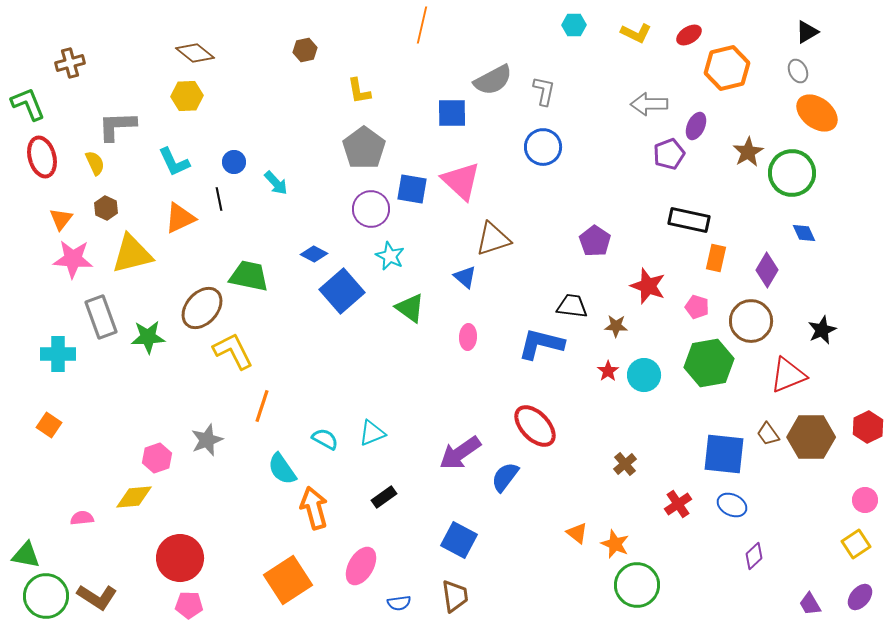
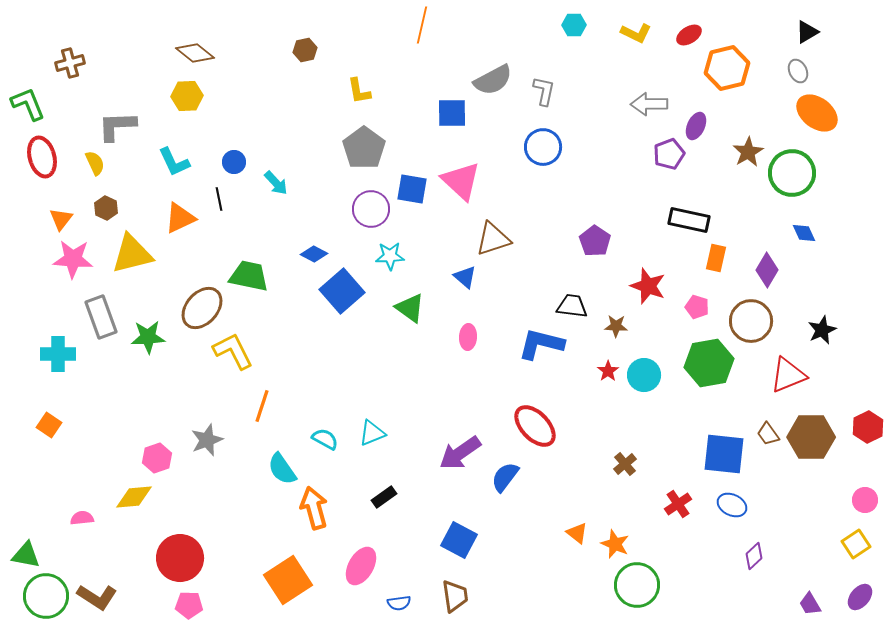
cyan star at (390, 256): rotated 28 degrees counterclockwise
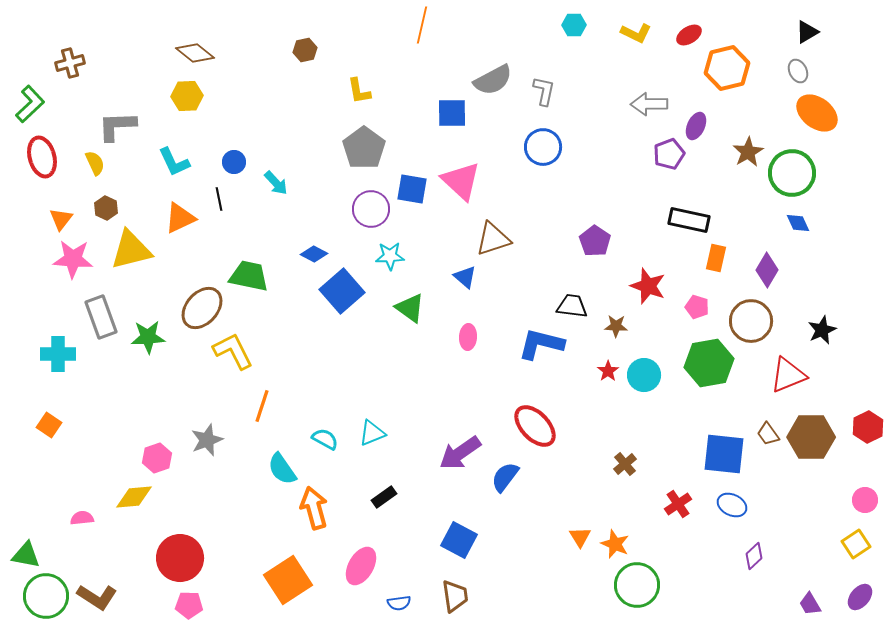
green L-shape at (28, 104): moved 2 px right; rotated 69 degrees clockwise
blue diamond at (804, 233): moved 6 px left, 10 px up
yellow triangle at (132, 254): moved 1 px left, 4 px up
orange triangle at (577, 533): moved 3 px right, 4 px down; rotated 20 degrees clockwise
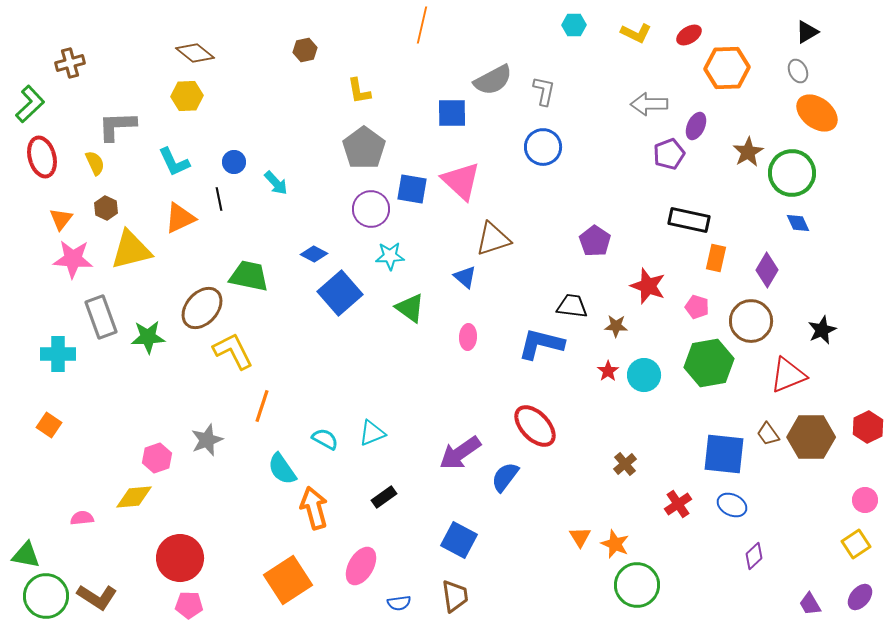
orange hexagon at (727, 68): rotated 12 degrees clockwise
blue square at (342, 291): moved 2 px left, 2 px down
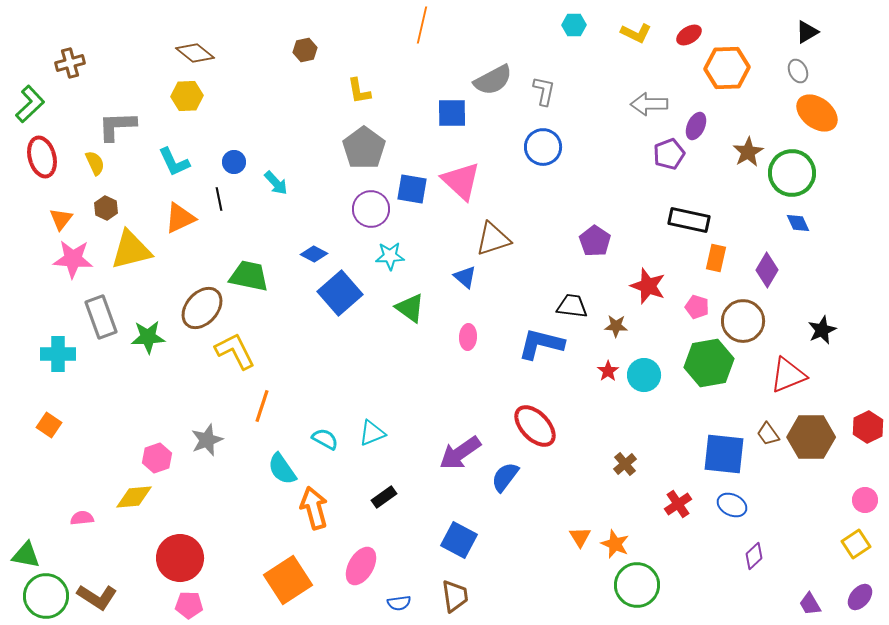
brown circle at (751, 321): moved 8 px left
yellow L-shape at (233, 351): moved 2 px right
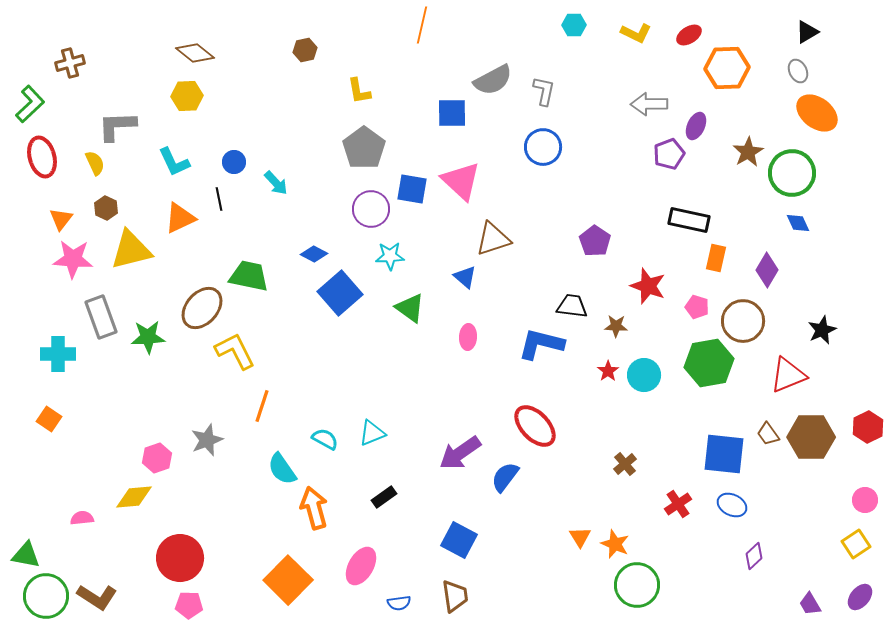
orange square at (49, 425): moved 6 px up
orange square at (288, 580): rotated 12 degrees counterclockwise
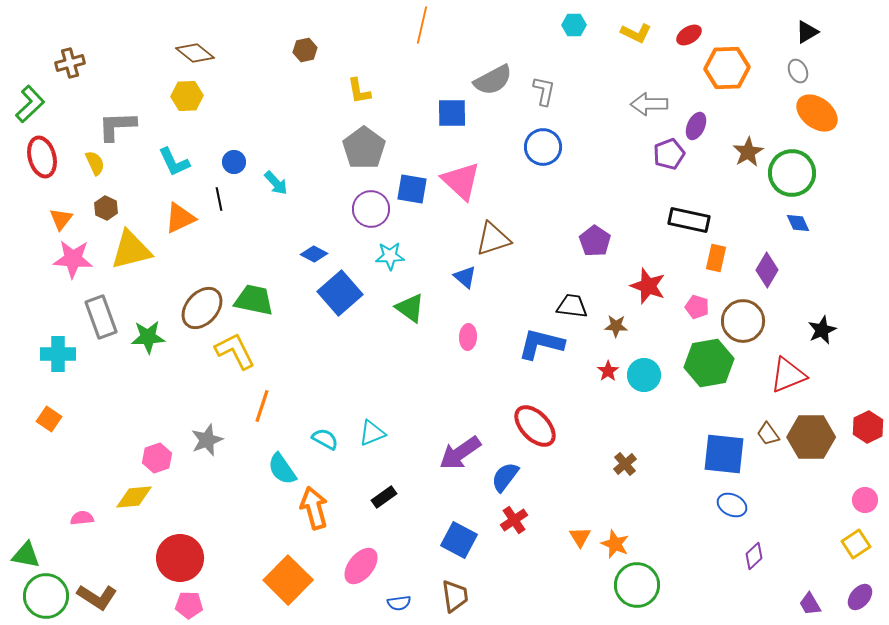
green trapezoid at (249, 276): moved 5 px right, 24 px down
red cross at (678, 504): moved 164 px left, 16 px down
pink ellipse at (361, 566): rotated 9 degrees clockwise
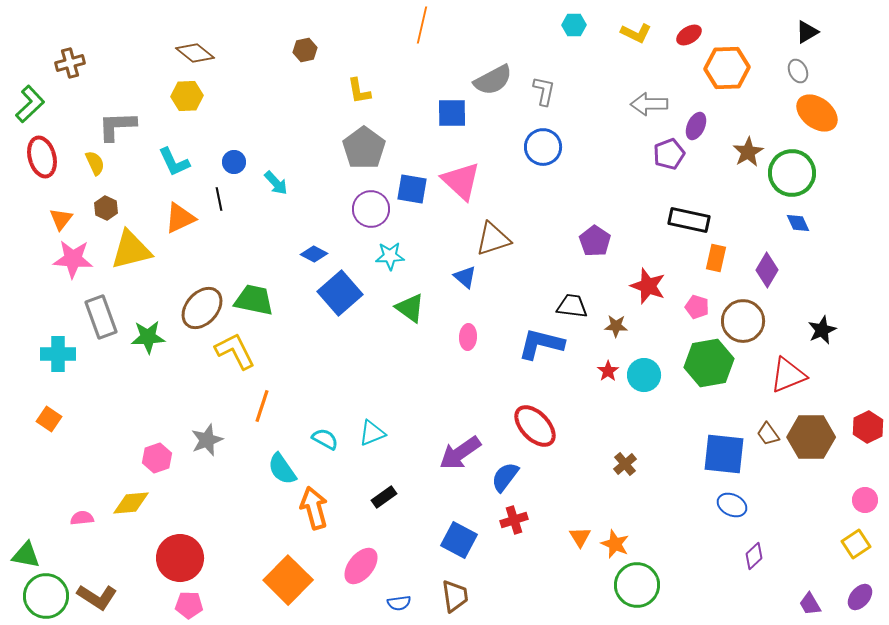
yellow diamond at (134, 497): moved 3 px left, 6 px down
red cross at (514, 520): rotated 16 degrees clockwise
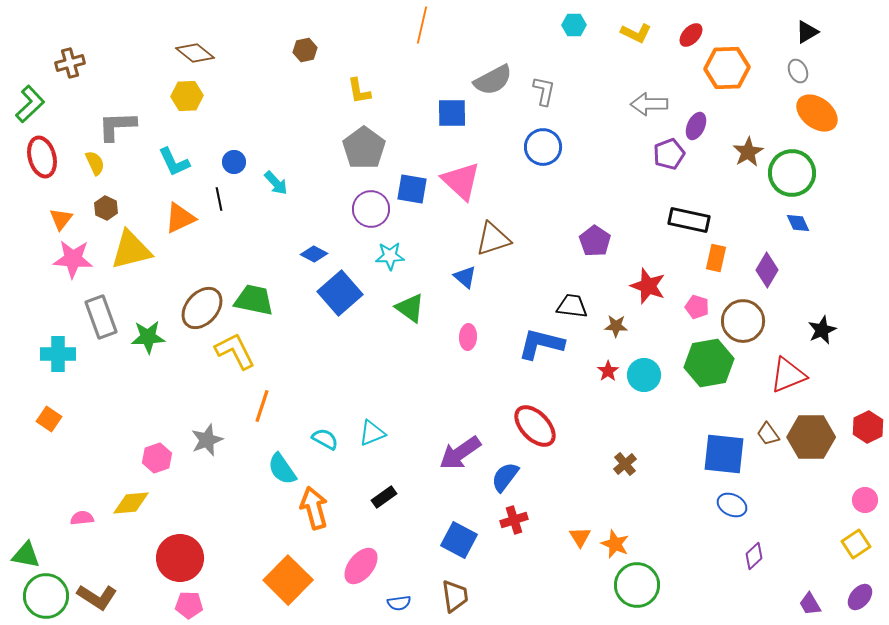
red ellipse at (689, 35): moved 2 px right; rotated 15 degrees counterclockwise
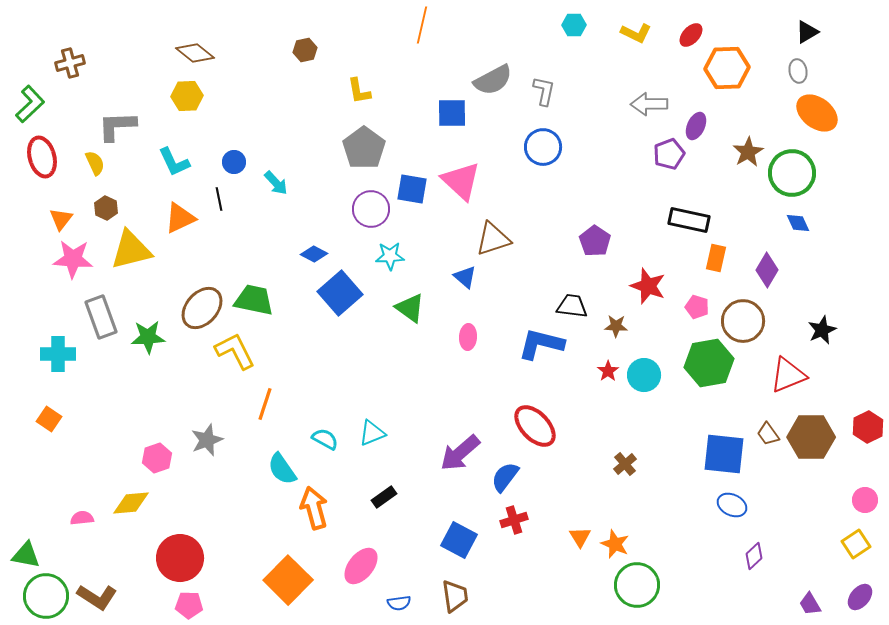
gray ellipse at (798, 71): rotated 15 degrees clockwise
orange line at (262, 406): moved 3 px right, 2 px up
purple arrow at (460, 453): rotated 6 degrees counterclockwise
